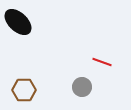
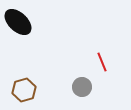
red line: rotated 48 degrees clockwise
brown hexagon: rotated 15 degrees counterclockwise
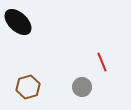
brown hexagon: moved 4 px right, 3 px up
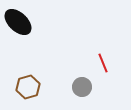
red line: moved 1 px right, 1 px down
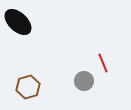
gray circle: moved 2 px right, 6 px up
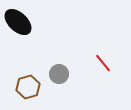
red line: rotated 18 degrees counterclockwise
gray circle: moved 25 px left, 7 px up
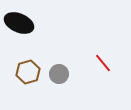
black ellipse: moved 1 px right, 1 px down; rotated 20 degrees counterclockwise
brown hexagon: moved 15 px up
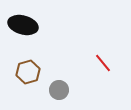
black ellipse: moved 4 px right, 2 px down; rotated 8 degrees counterclockwise
gray circle: moved 16 px down
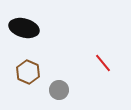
black ellipse: moved 1 px right, 3 px down
brown hexagon: rotated 20 degrees counterclockwise
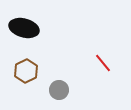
brown hexagon: moved 2 px left, 1 px up; rotated 10 degrees clockwise
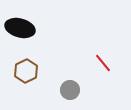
black ellipse: moved 4 px left
gray circle: moved 11 px right
